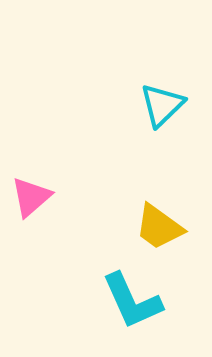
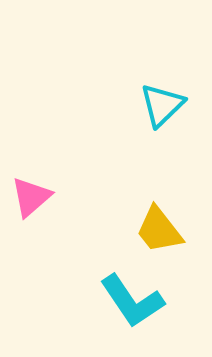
yellow trapezoid: moved 3 px down; rotated 16 degrees clockwise
cyan L-shape: rotated 10 degrees counterclockwise
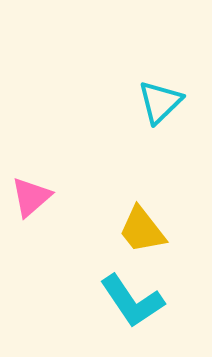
cyan triangle: moved 2 px left, 3 px up
yellow trapezoid: moved 17 px left
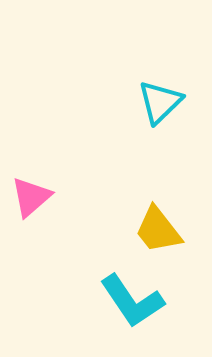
yellow trapezoid: moved 16 px right
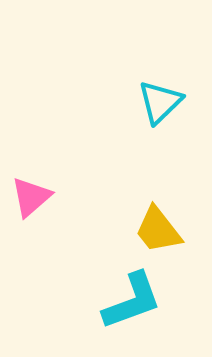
cyan L-shape: rotated 76 degrees counterclockwise
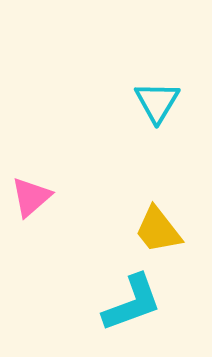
cyan triangle: moved 3 px left; rotated 15 degrees counterclockwise
cyan L-shape: moved 2 px down
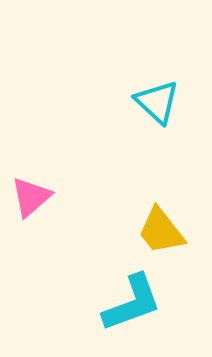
cyan triangle: rotated 18 degrees counterclockwise
yellow trapezoid: moved 3 px right, 1 px down
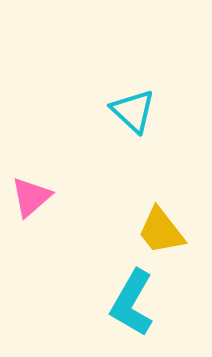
cyan triangle: moved 24 px left, 9 px down
cyan L-shape: rotated 140 degrees clockwise
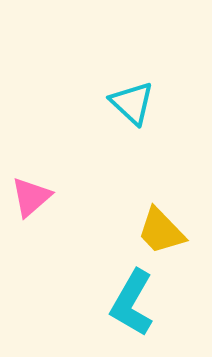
cyan triangle: moved 1 px left, 8 px up
yellow trapezoid: rotated 6 degrees counterclockwise
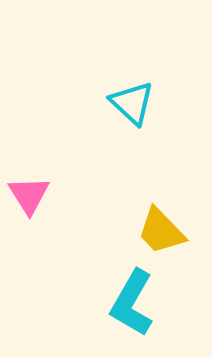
pink triangle: moved 2 px left, 2 px up; rotated 21 degrees counterclockwise
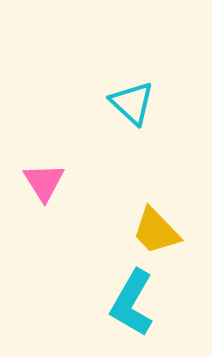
pink triangle: moved 15 px right, 13 px up
yellow trapezoid: moved 5 px left
